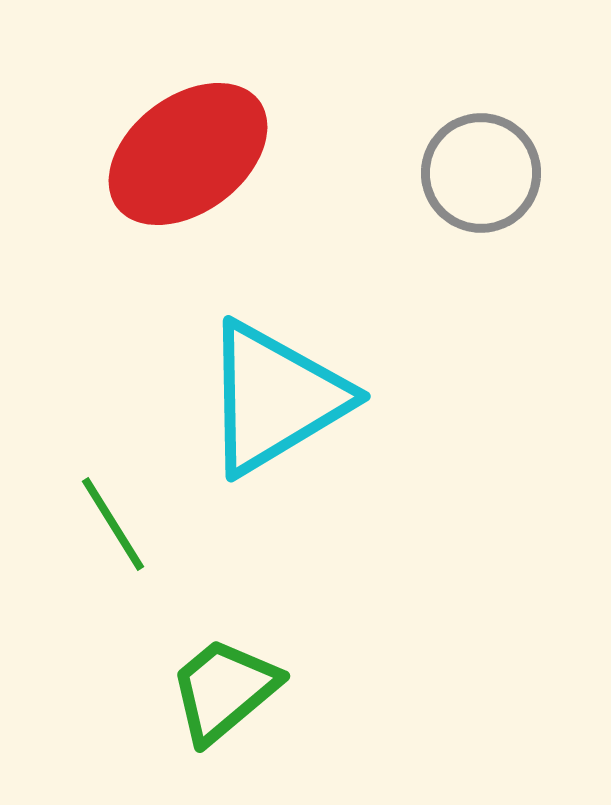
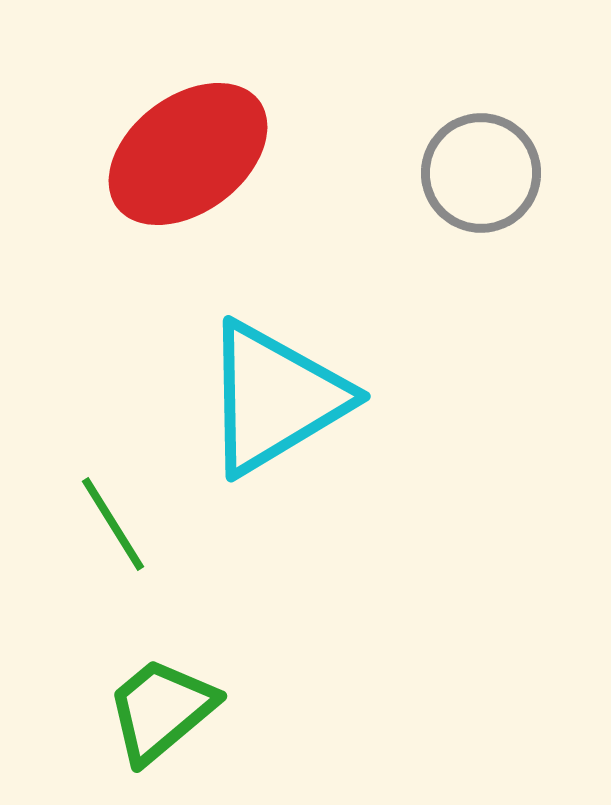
green trapezoid: moved 63 px left, 20 px down
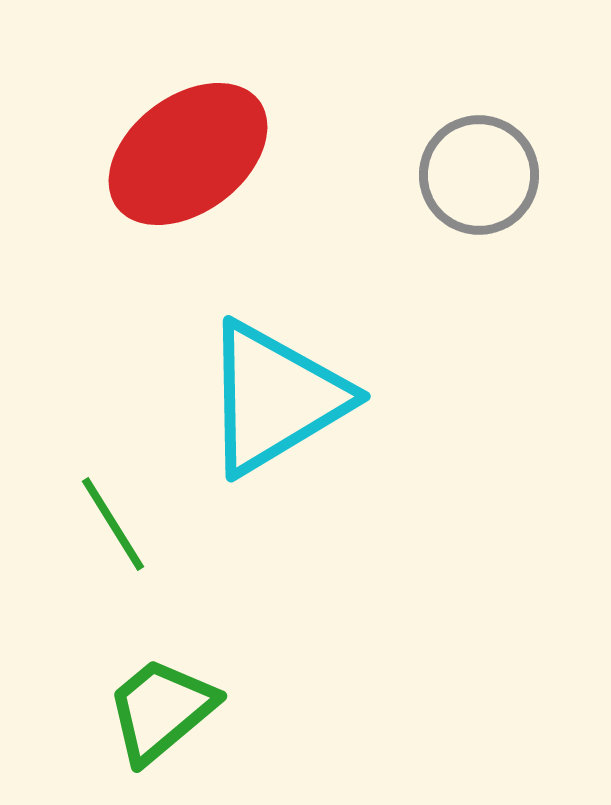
gray circle: moved 2 px left, 2 px down
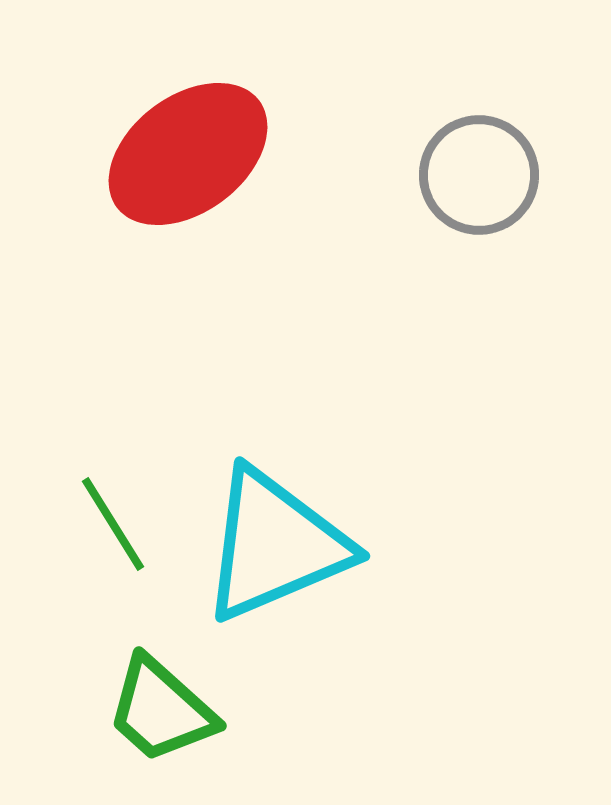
cyan triangle: moved 147 px down; rotated 8 degrees clockwise
green trapezoid: rotated 98 degrees counterclockwise
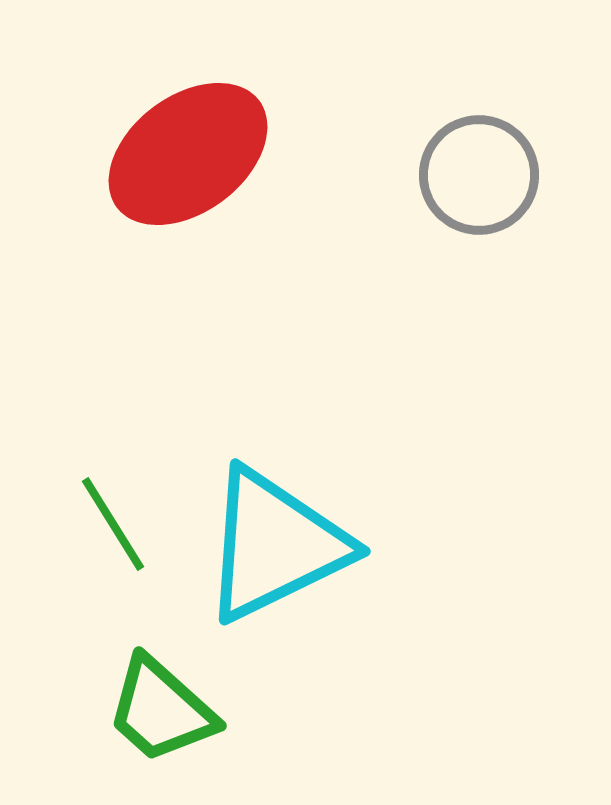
cyan triangle: rotated 3 degrees counterclockwise
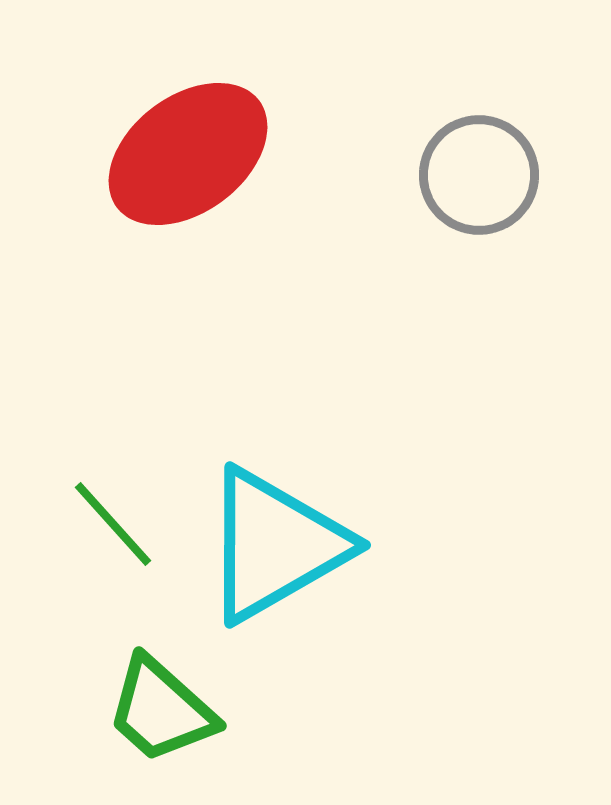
green line: rotated 10 degrees counterclockwise
cyan triangle: rotated 4 degrees counterclockwise
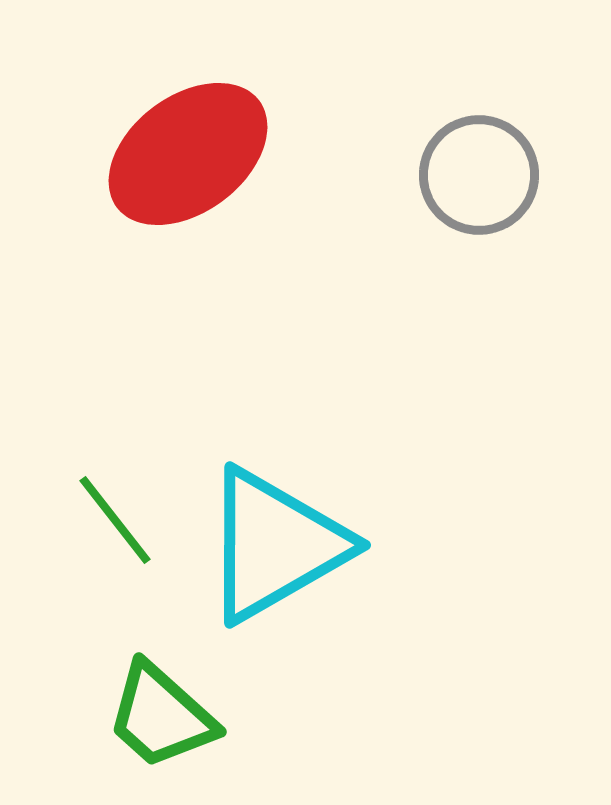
green line: moved 2 px right, 4 px up; rotated 4 degrees clockwise
green trapezoid: moved 6 px down
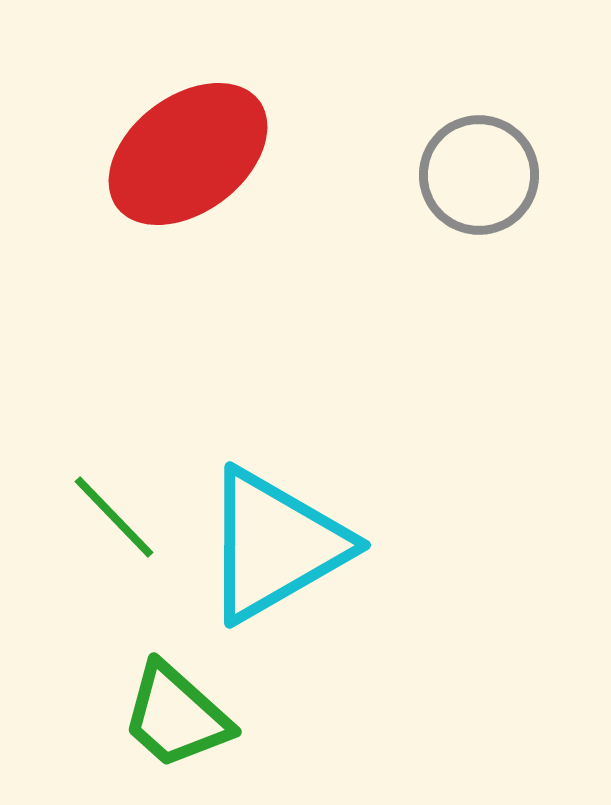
green line: moved 1 px left, 3 px up; rotated 6 degrees counterclockwise
green trapezoid: moved 15 px right
